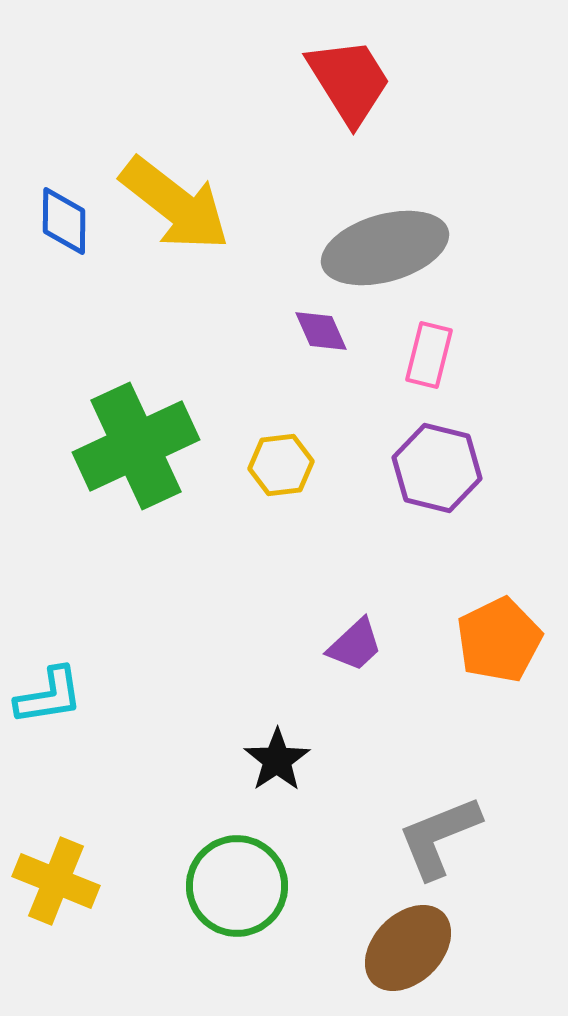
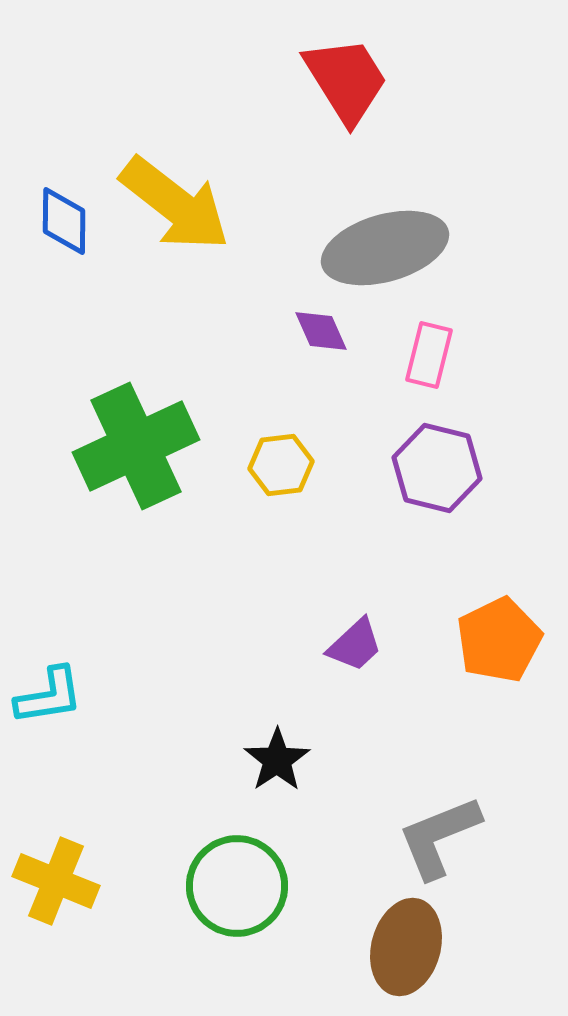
red trapezoid: moved 3 px left, 1 px up
brown ellipse: moved 2 px left, 1 px up; rotated 30 degrees counterclockwise
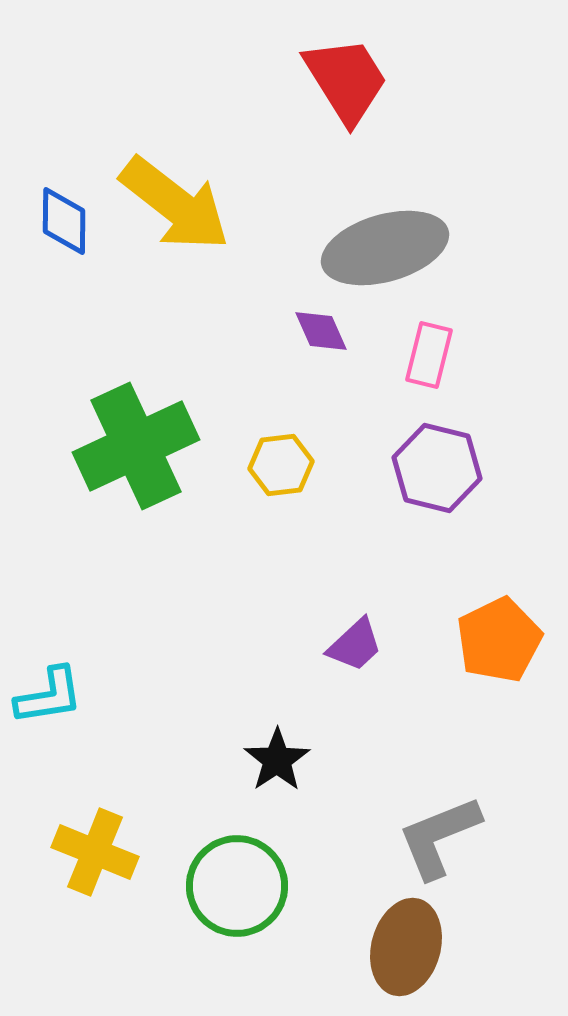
yellow cross: moved 39 px right, 29 px up
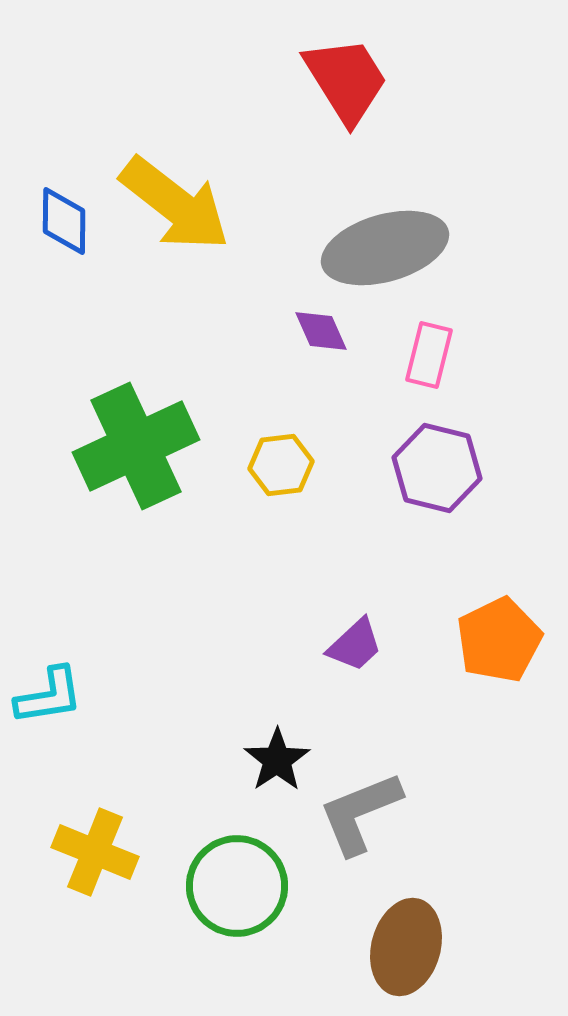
gray L-shape: moved 79 px left, 24 px up
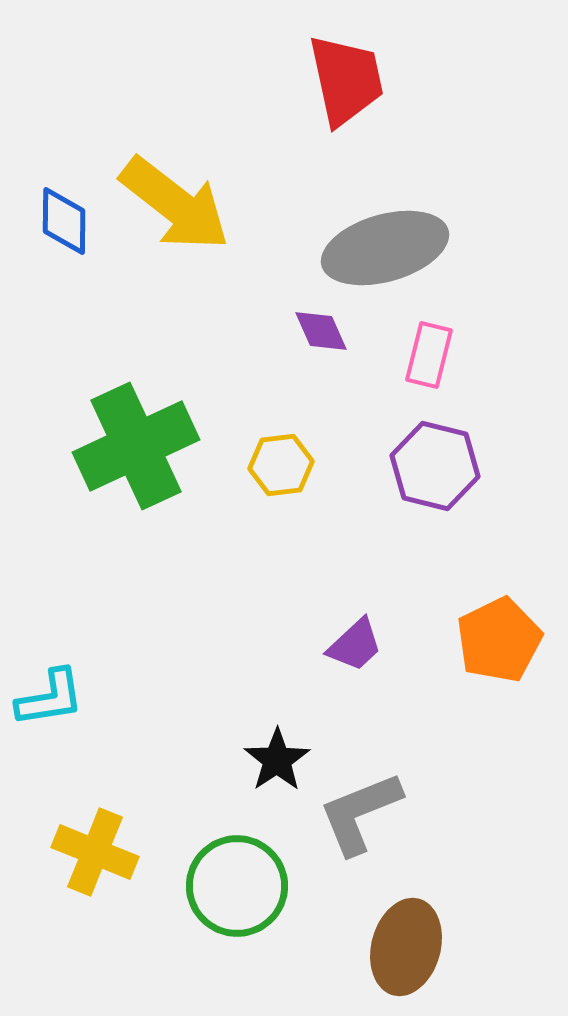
red trapezoid: rotated 20 degrees clockwise
purple hexagon: moved 2 px left, 2 px up
cyan L-shape: moved 1 px right, 2 px down
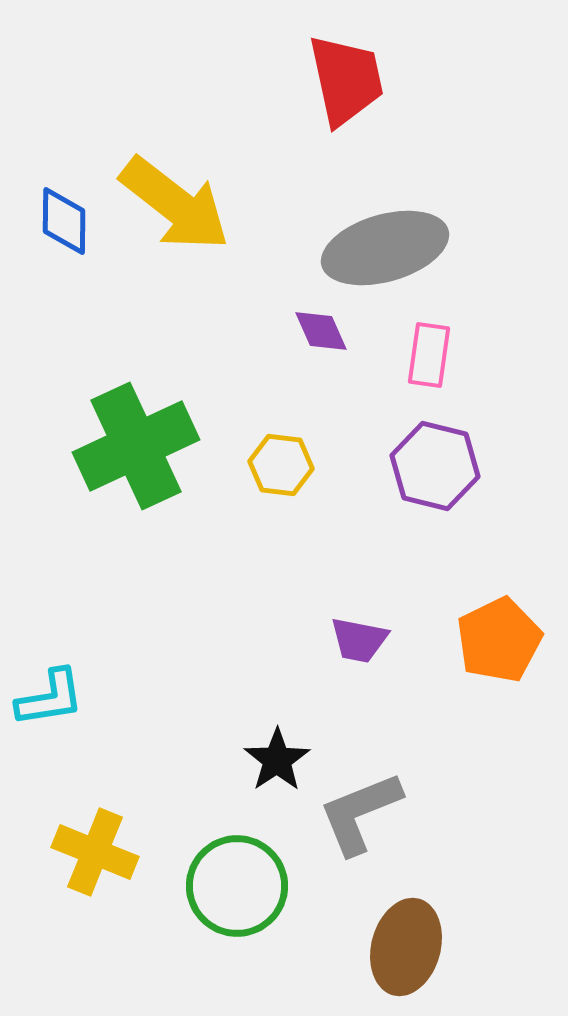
pink rectangle: rotated 6 degrees counterclockwise
yellow hexagon: rotated 14 degrees clockwise
purple trapezoid: moved 4 px right, 5 px up; rotated 54 degrees clockwise
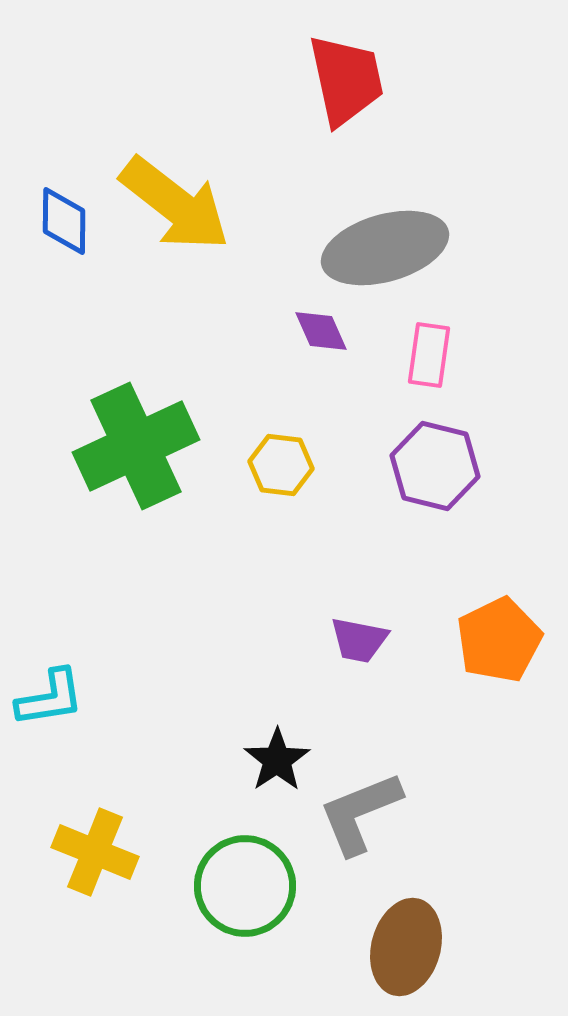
green circle: moved 8 px right
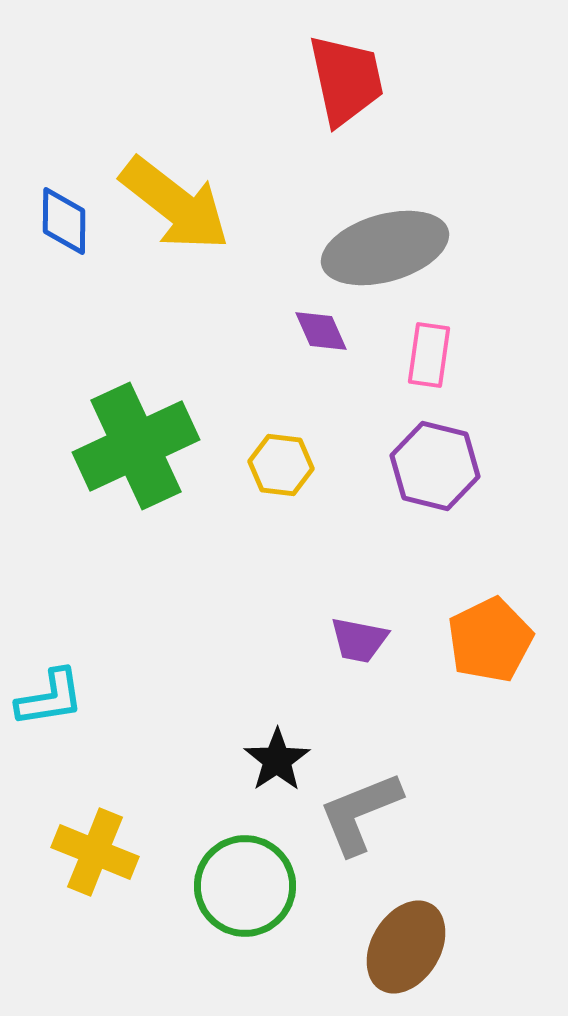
orange pentagon: moved 9 px left
brown ellipse: rotated 16 degrees clockwise
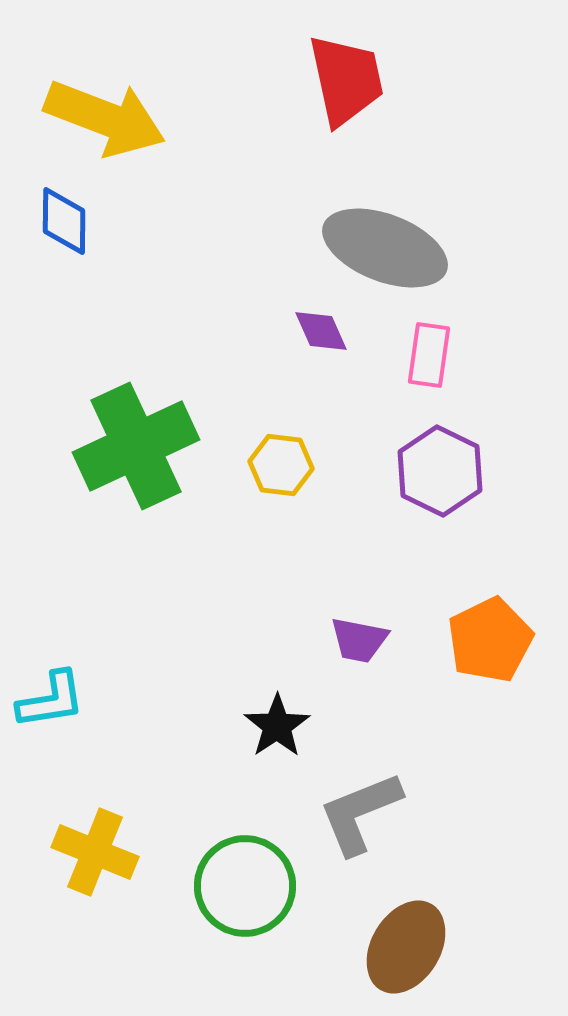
yellow arrow: moved 70 px left, 86 px up; rotated 17 degrees counterclockwise
gray ellipse: rotated 37 degrees clockwise
purple hexagon: moved 5 px right, 5 px down; rotated 12 degrees clockwise
cyan L-shape: moved 1 px right, 2 px down
black star: moved 34 px up
